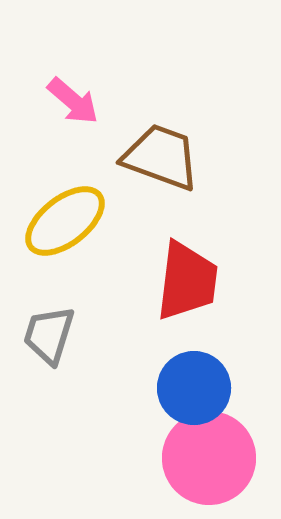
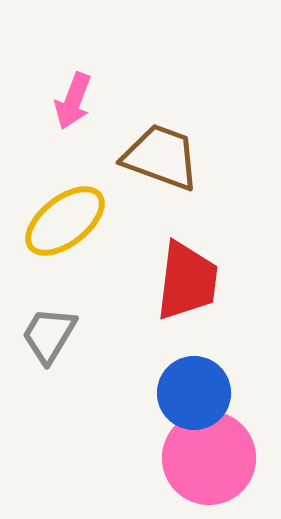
pink arrow: rotated 70 degrees clockwise
gray trapezoid: rotated 14 degrees clockwise
blue circle: moved 5 px down
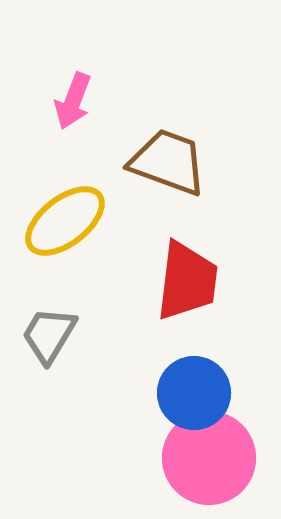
brown trapezoid: moved 7 px right, 5 px down
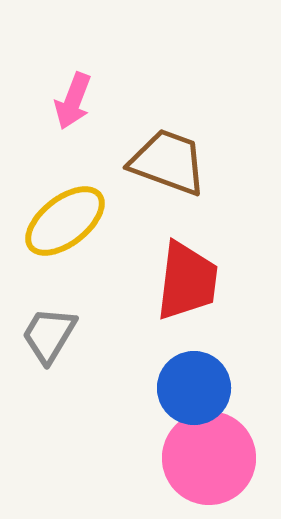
blue circle: moved 5 px up
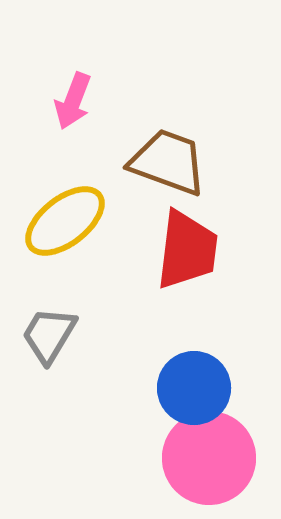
red trapezoid: moved 31 px up
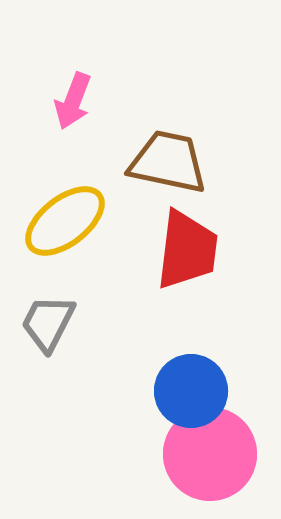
brown trapezoid: rotated 8 degrees counterclockwise
gray trapezoid: moved 1 px left, 12 px up; rotated 4 degrees counterclockwise
blue circle: moved 3 px left, 3 px down
pink circle: moved 1 px right, 4 px up
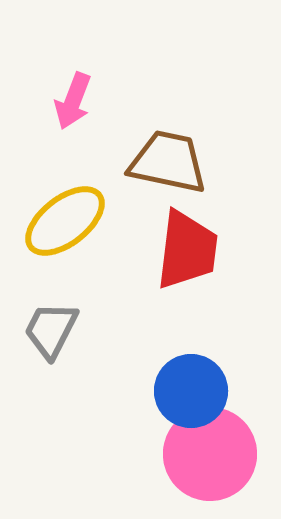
gray trapezoid: moved 3 px right, 7 px down
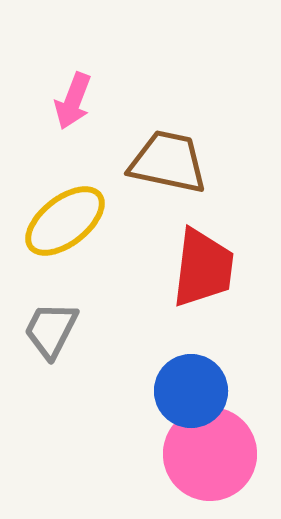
red trapezoid: moved 16 px right, 18 px down
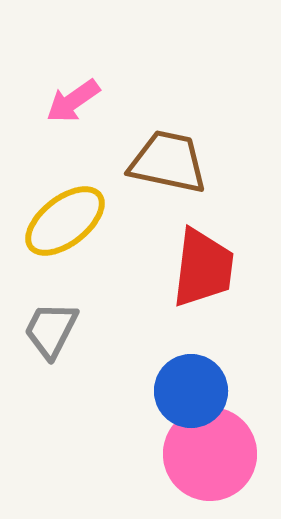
pink arrow: rotated 34 degrees clockwise
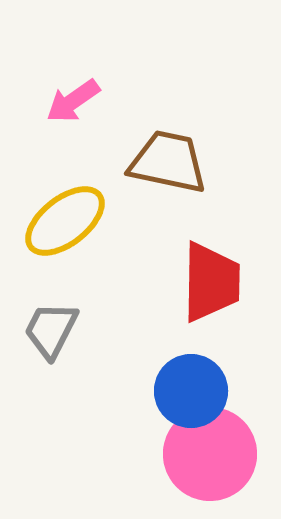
red trapezoid: moved 8 px right, 14 px down; rotated 6 degrees counterclockwise
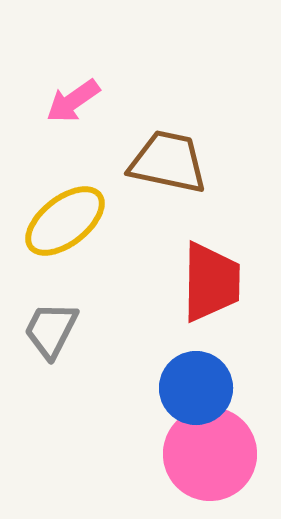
blue circle: moved 5 px right, 3 px up
